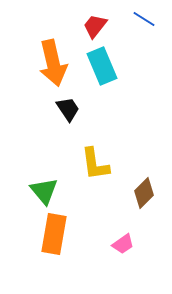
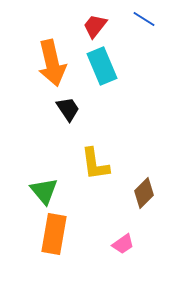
orange arrow: moved 1 px left
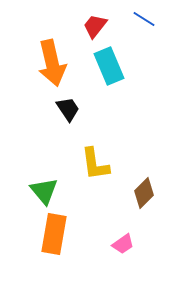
cyan rectangle: moved 7 px right
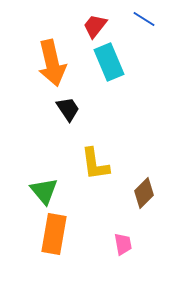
cyan rectangle: moved 4 px up
pink trapezoid: rotated 65 degrees counterclockwise
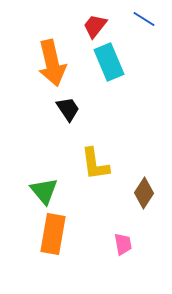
brown diamond: rotated 12 degrees counterclockwise
orange rectangle: moved 1 px left
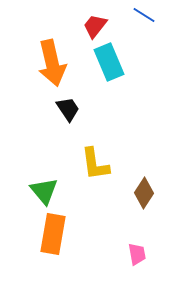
blue line: moved 4 px up
pink trapezoid: moved 14 px right, 10 px down
